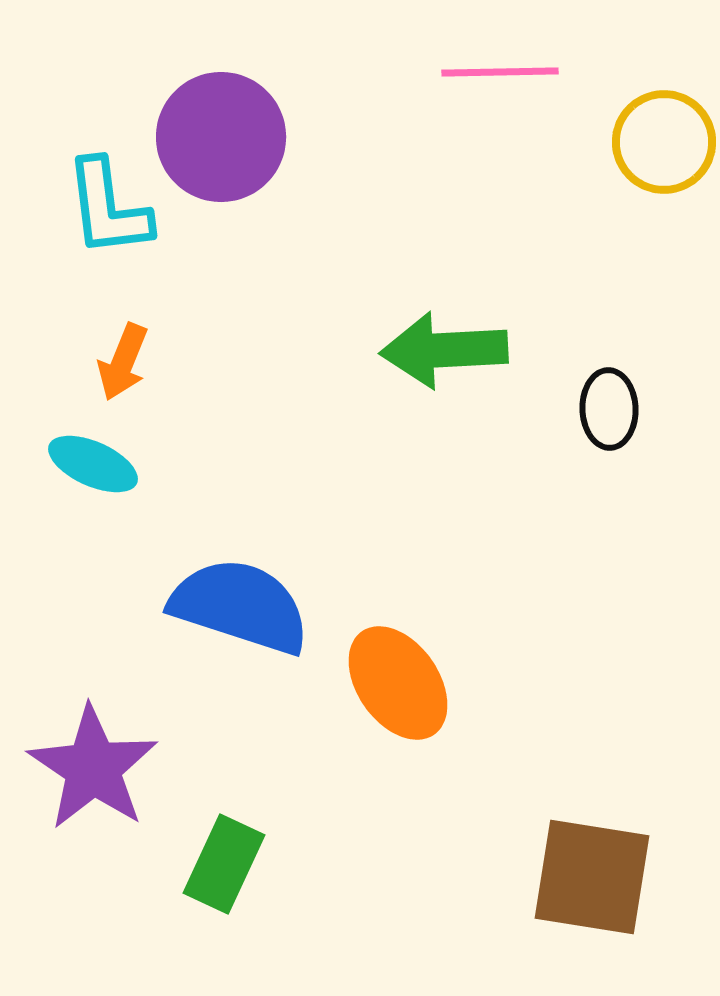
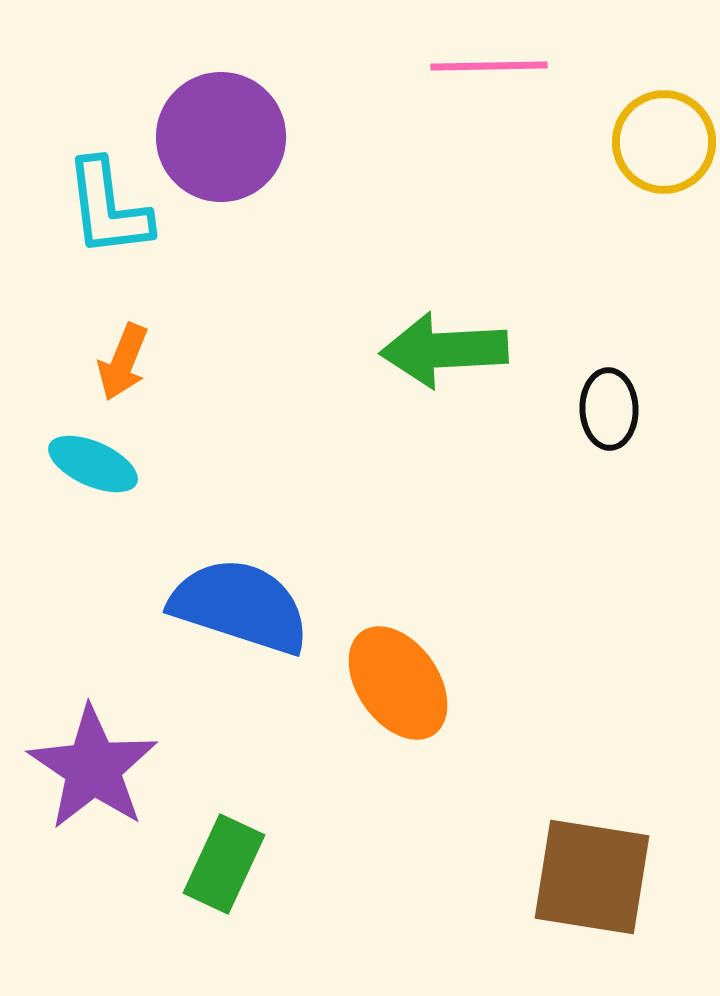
pink line: moved 11 px left, 6 px up
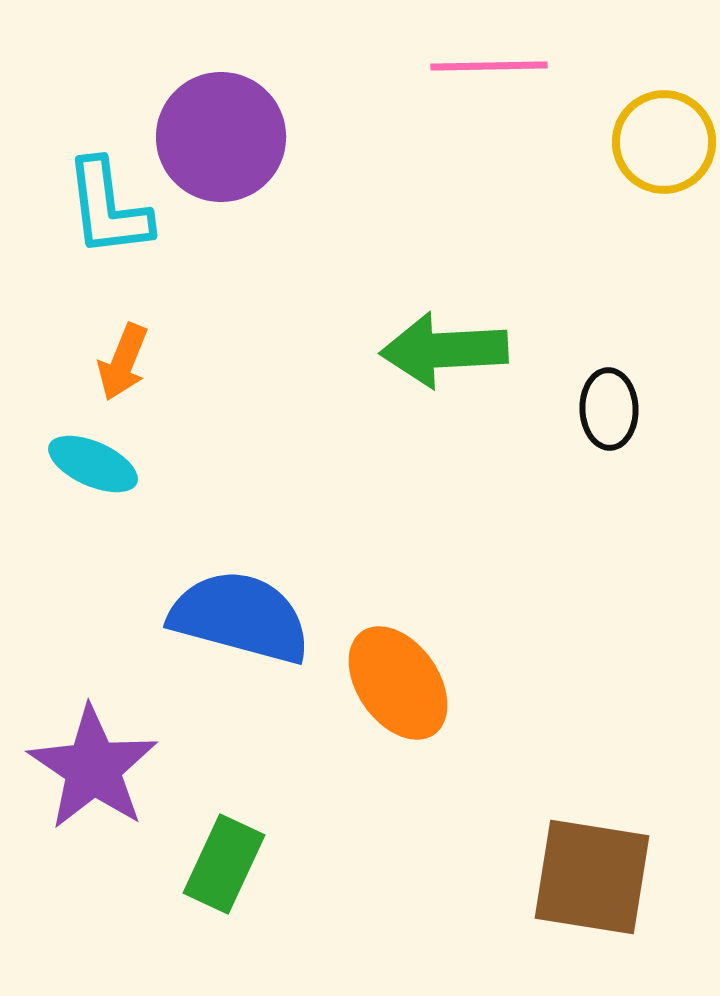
blue semicircle: moved 11 px down; rotated 3 degrees counterclockwise
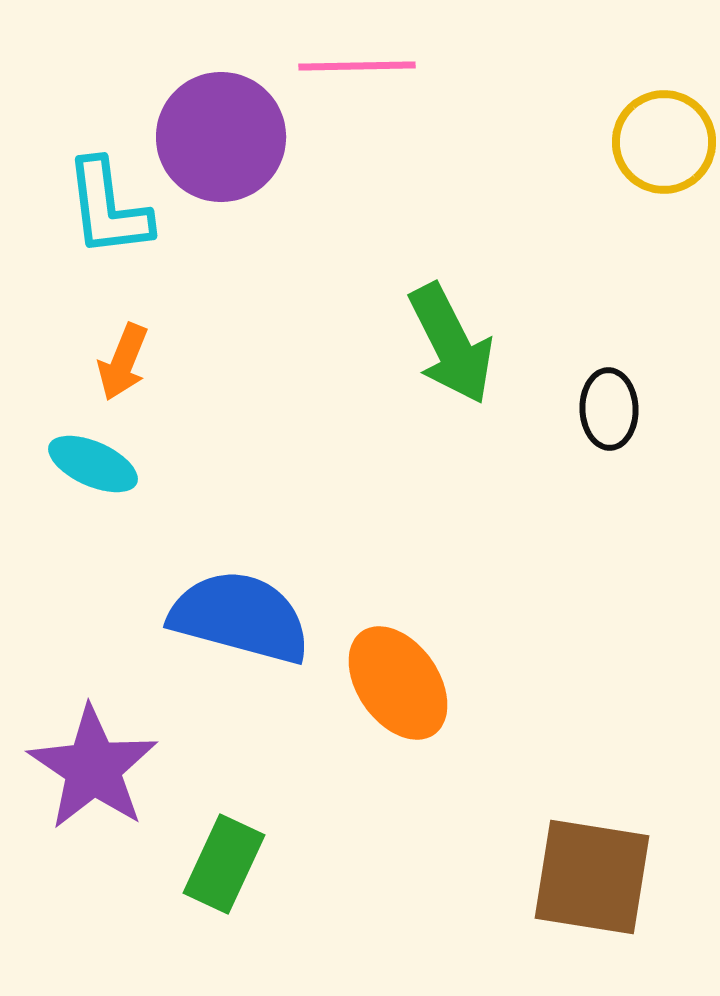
pink line: moved 132 px left
green arrow: moved 7 px right, 6 px up; rotated 114 degrees counterclockwise
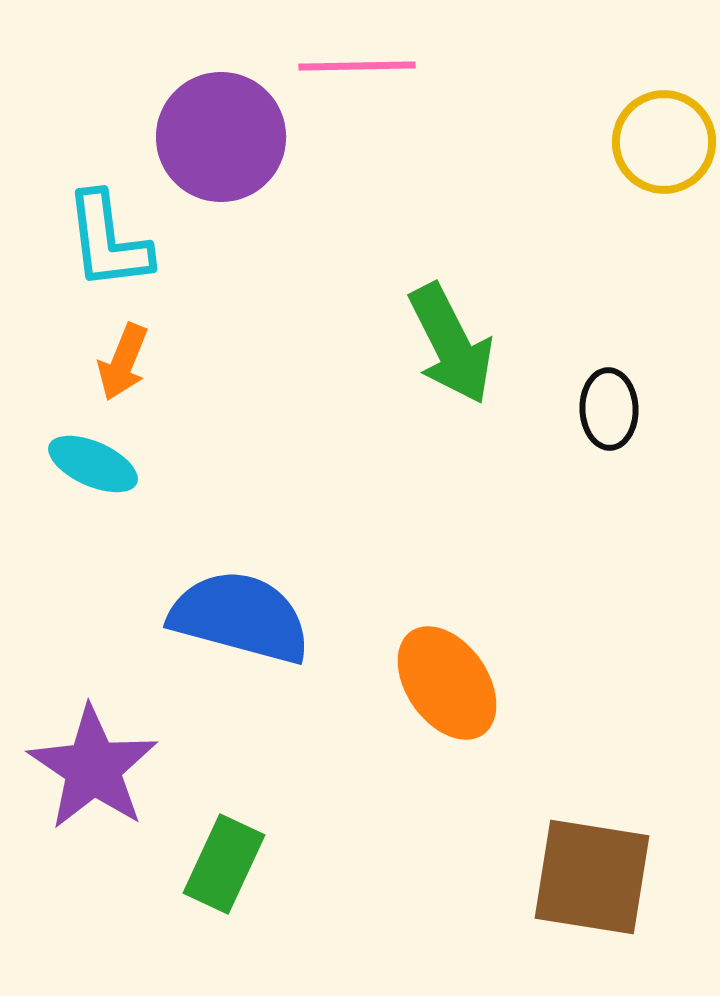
cyan L-shape: moved 33 px down
orange ellipse: moved 49 px right
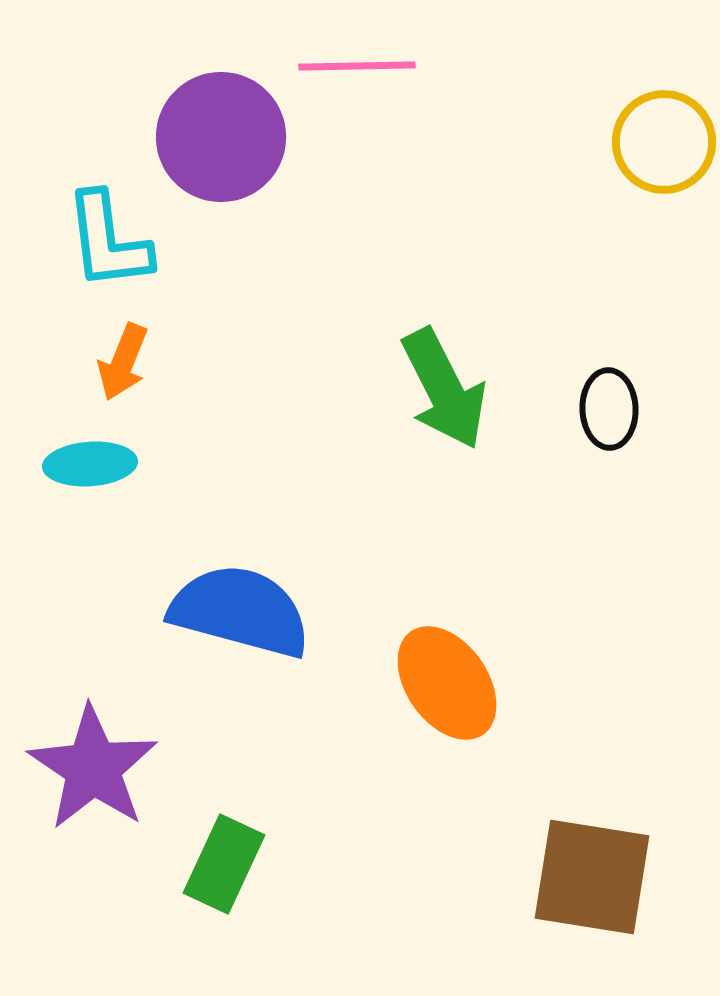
green arrow: moved 7 px left, 45 px down
cyan ellipse: moved 3 px left; rotated 28 degrees counterclockwise
blue semicircle: moved 6 px up
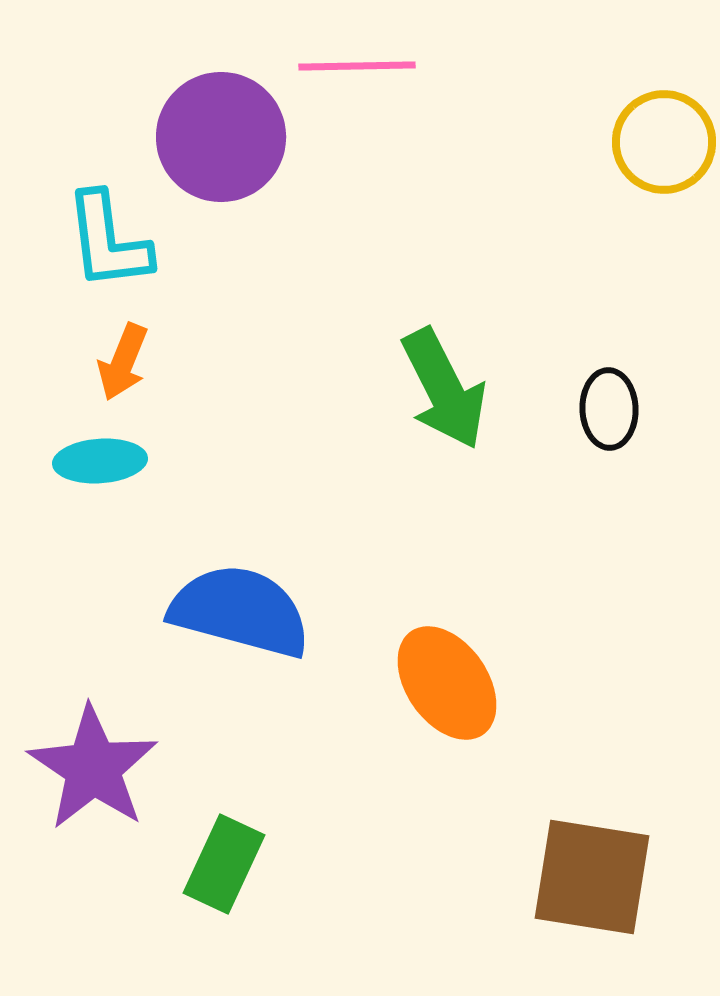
cyan ellipse: moved 10 px right, 3 px up
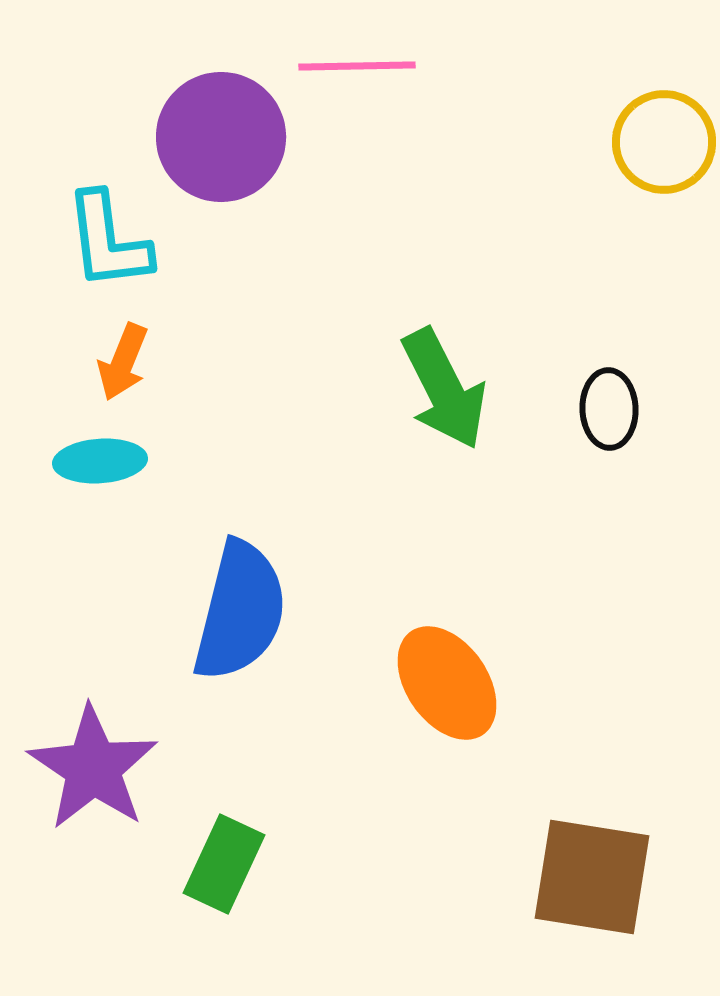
blue semicircle: rotated 89 degrees clockwise
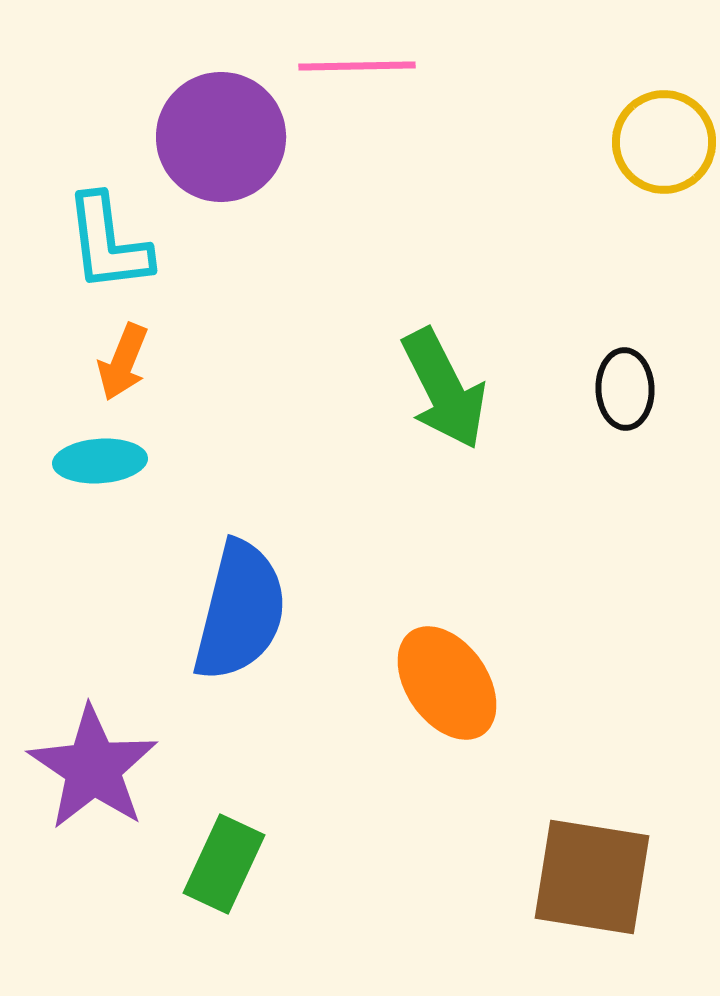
cyan L-shape: moved 2 px down
black ellipse: moved 16 px right, 20 px up
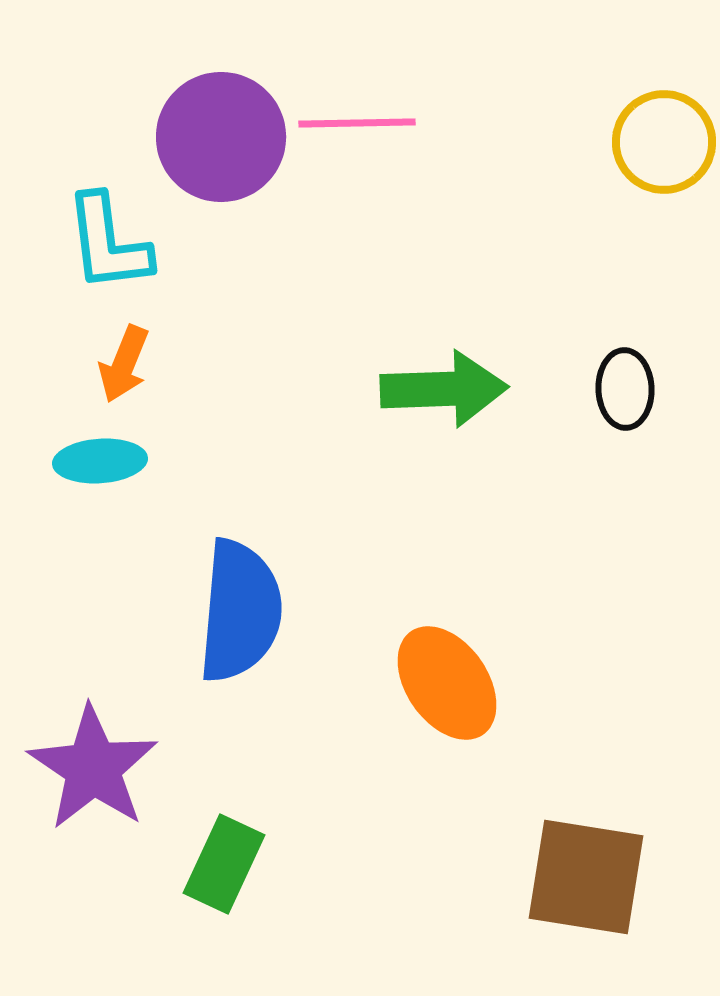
pink line: moved 57 px down
orange arrow: moved 1 px right, 2 px down
green arrow: rotated 65 degrees counterclockwise
blue semicircle: rotated 9 degrees counterclockwise
brown square: moved 6 px left
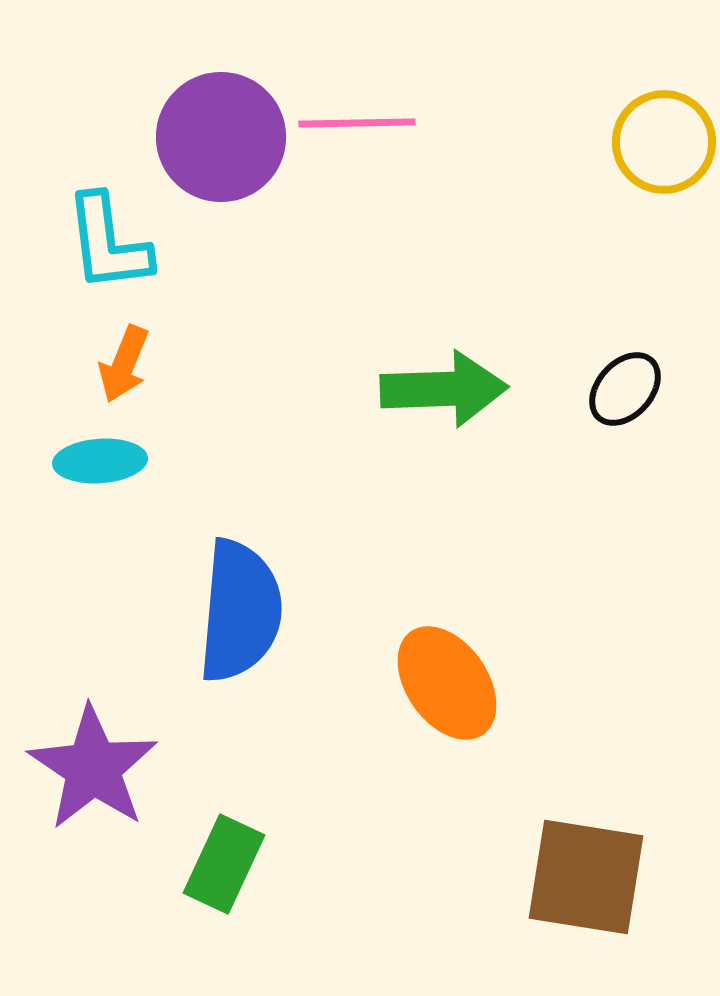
black ellipse: rotated 44 degrees clockwise
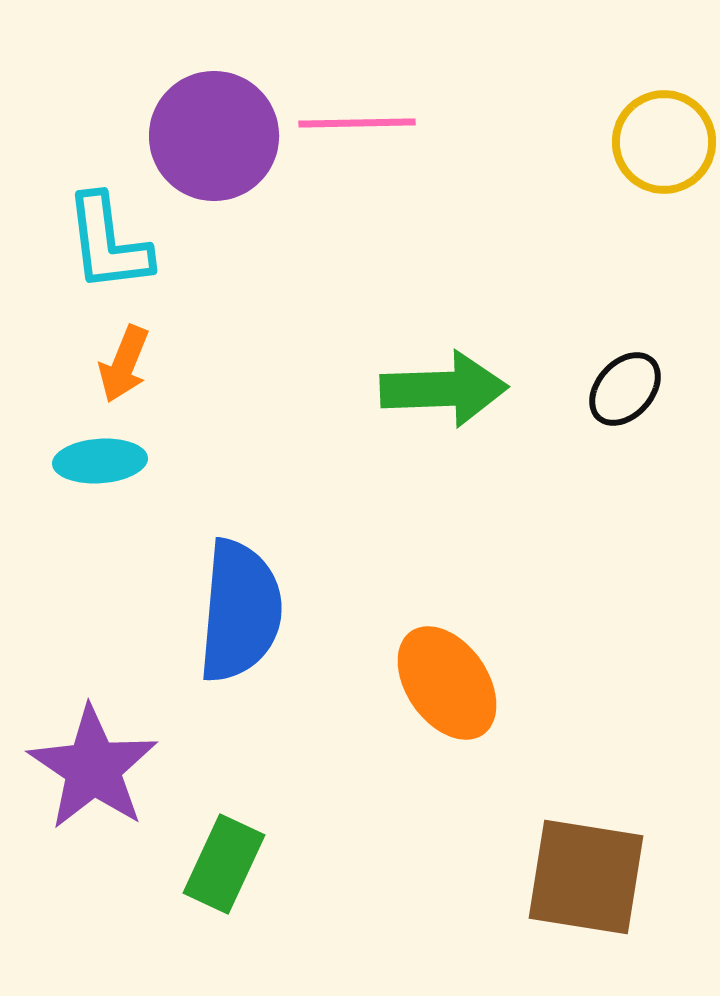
purple circle: moved 7 px left, 1 px up
